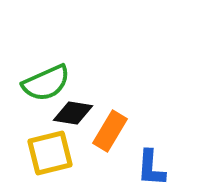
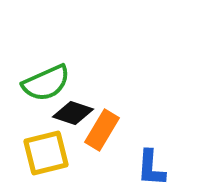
black diamond: rotated 9 degrees clockwise
orange rectangle: moved 8 px left, 1 px up
yellow square: moved 4 px left
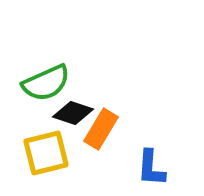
orange rectangle: moved 1 px left, 1 px up
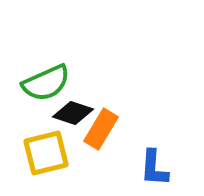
blue L-shape: moved 3 px right
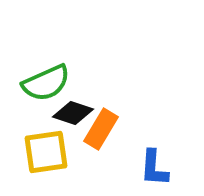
yellow square: moved 1 px up; rotated 6 degrees clockwise
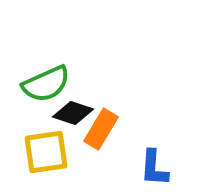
green semicircle: moved 1 px down
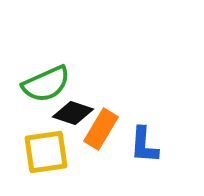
blue L-shape: moved 10 px left, 23 px up
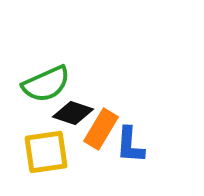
blue L-shape: moved 14 px left
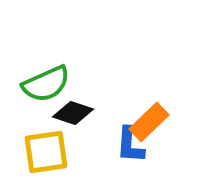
orange rectangle: moved 48 px right, 7 px up; rotated 15 degrees clockwise
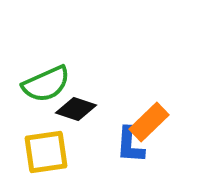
black diamond: moved 3 px right, 4 px up
